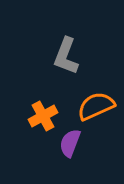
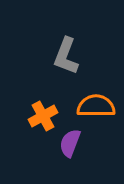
orange semicircle: rotated 24 degrees clockwise
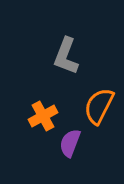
orange semicircle: moved 3 px right; rotated 63 degrees counterclockwise
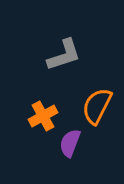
gray L-shape: moved 2 px left, 1 px up; rotated 129 degrees counterclockwise
orange semicircle: moved 2 px left
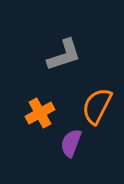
orange cross: moved 3 px left, 3 px up
purple semicircle: moved 1 px right
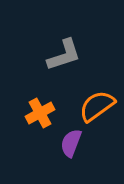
orange semicircle: rotated 27 degrees clockwise
